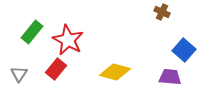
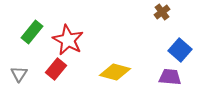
brown cross: rotated 28 degrees clockwise
blue square: moved 4 px left
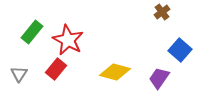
purple trapezoid: moved 11 px left, 1 px down; rotated 60 degrees counterclockwise
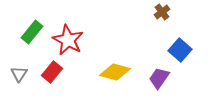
red rectangle: moved 4 px left, 3 px down
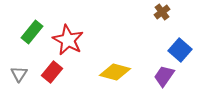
purple trapezoid: moved 5 px right, 2 px up
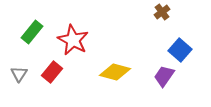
red star: moved 5 px right
